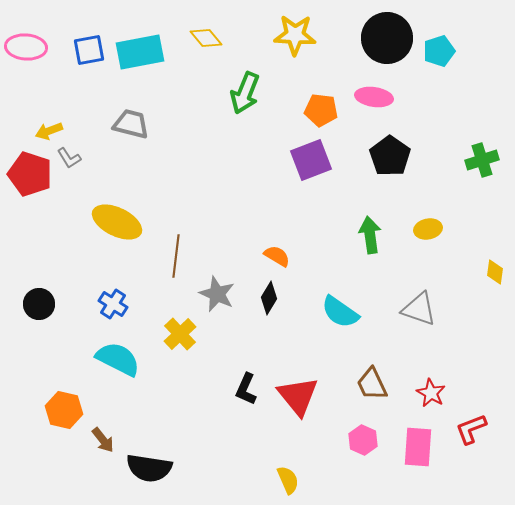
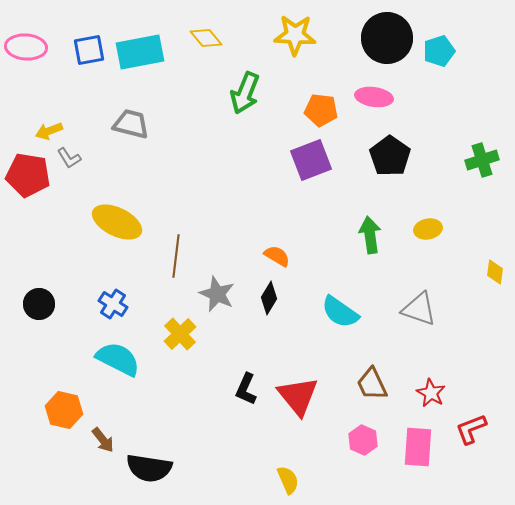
red pentagon at (30, 174): moved 2 px left, 1 px down; rotated 9 degrees counterclockwise
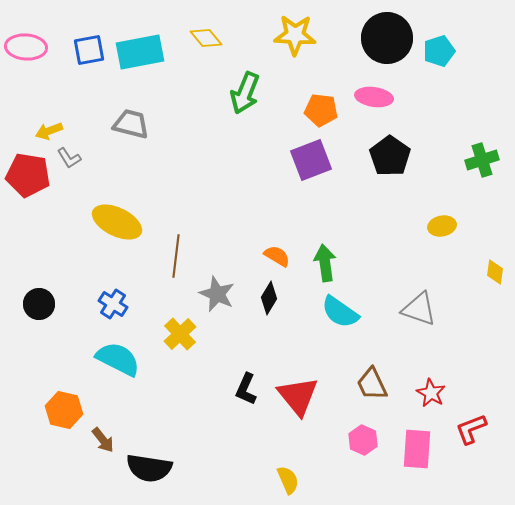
yellow ellipse at (428, 229): moved 14 px right, 3 px up
green arrow at (370, 235): moved 45 px left, 28 px down
pink rectangle at (418, 447): moved 1 px left, 2 px down
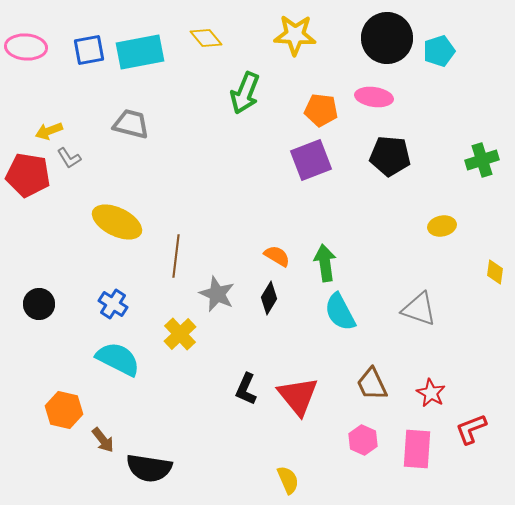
black pentagon at (390, 156): rotated 30 degrees counterclockwise
cyan semicircle at (340, 312): rotated 27 degrees clockwise
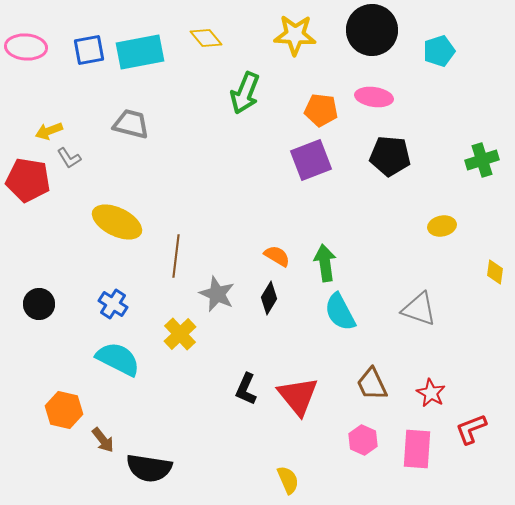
black circle at (387, 38): moved 15 px left, 8 px up
red pentagon at (28, 175): moved 5 px down
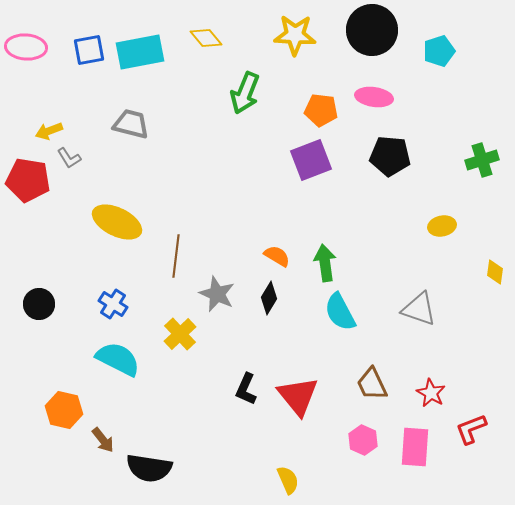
pink rectangle at (417, 449): moved 2 px left, 2 px up
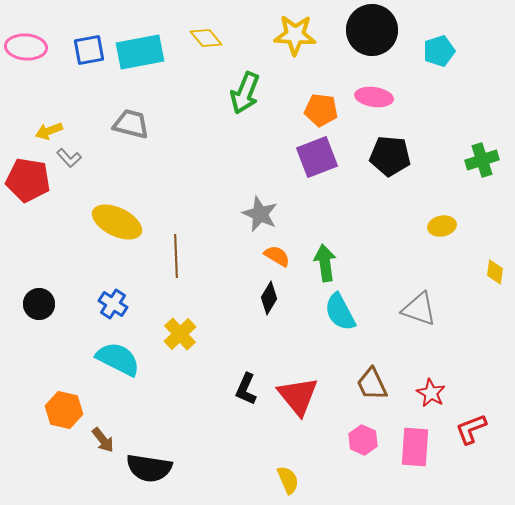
gray L-shape at (69, 158): rotated 10 degrees counterclockwise
purple square at (311, 160): moved 6 px right, 3 px up
brown line at (176, 256): rotated 9 degrees counterclockwise
gray star at (217, 294): moved 43 px right, 80 px up
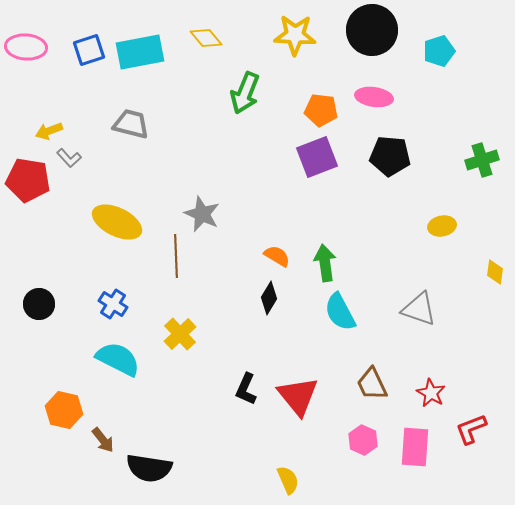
blue square at (89, 50): rotated 8 degrees counterclockwise
gray star at (260, 214): moved 58 px left
